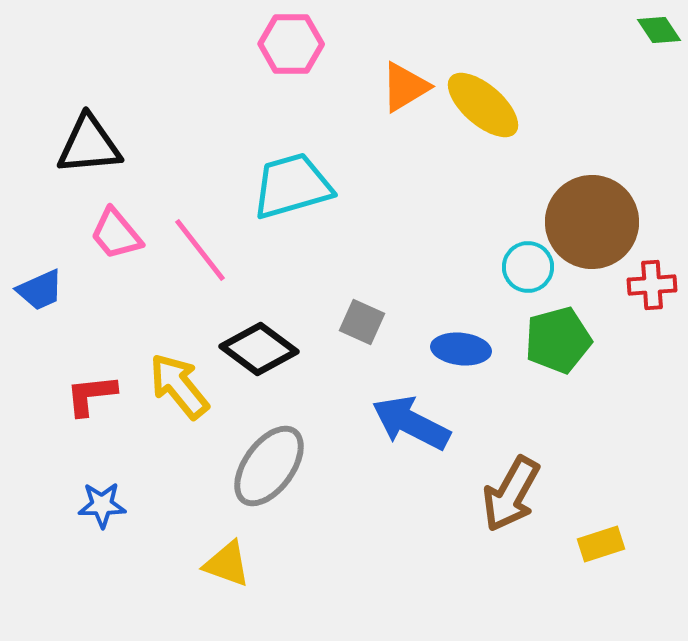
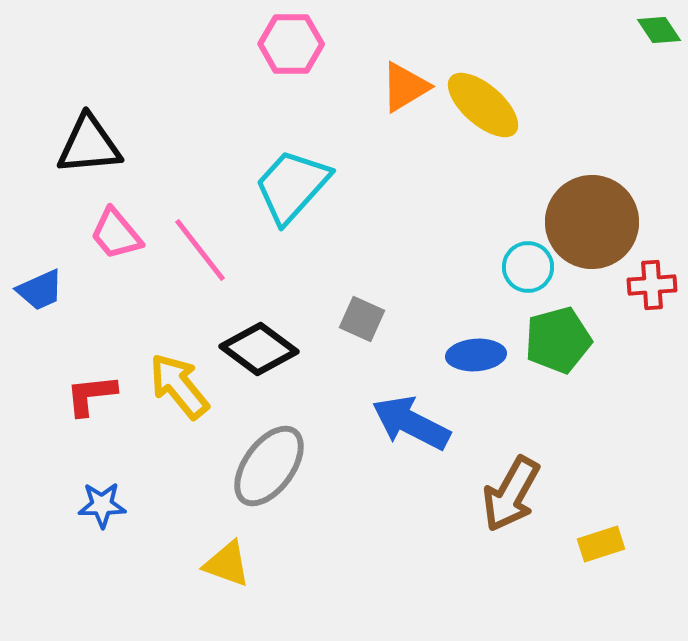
cyan trapezoid: rotated 32 degrees counterclockwise
gray square: moved 3 px up
blue ellipse: moved 15 px right, 6 px down; rotated 10 degrees counterclockwise
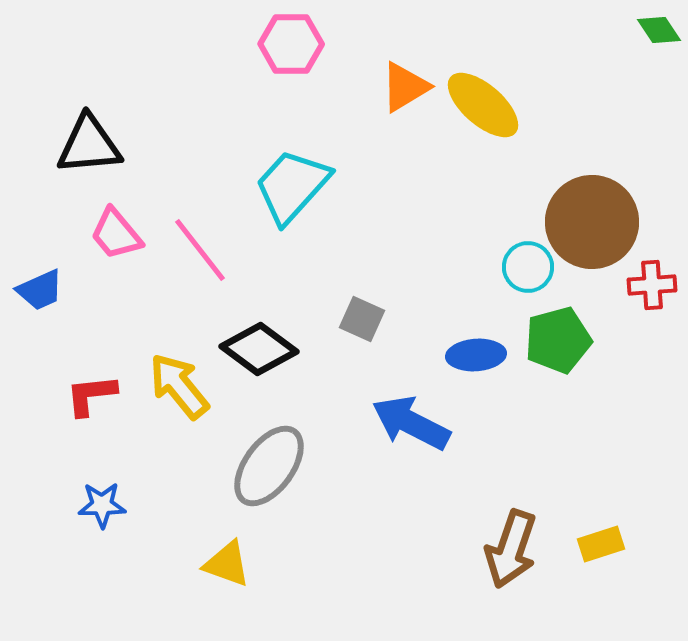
brown arrow: moved 55 px down; rotated 10 degrees counterclockwise
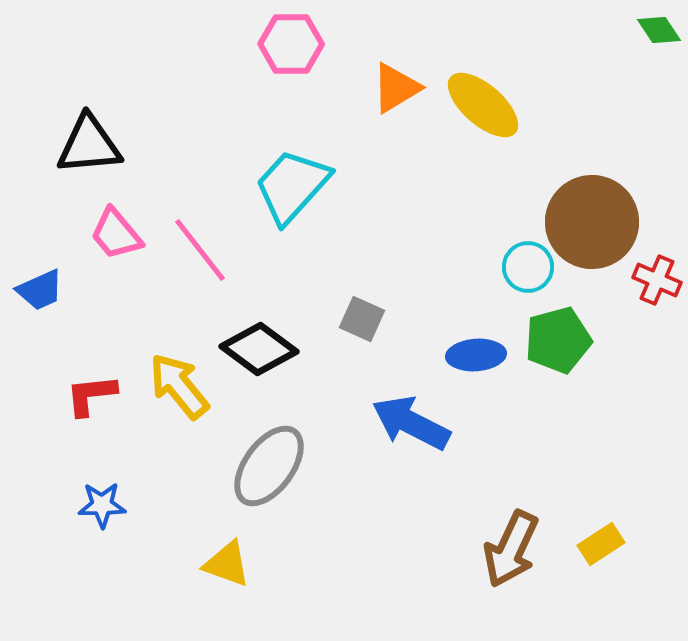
orange triangle: moved 9 px left, 1 px down
red cross: moved 5 px right, 5 px up; rotated 27 degrees clockwise
yellow rectangle: rotated 15 degrees counterclockwise
brown arrow: rotated 6 degrees clockwise
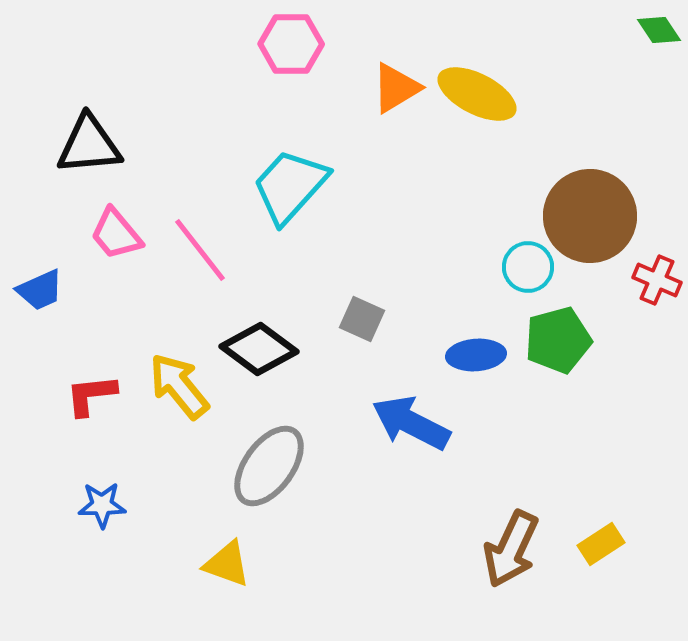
yellow ellipse: moved 6 px left, 11 px up; rotated 14 degrees counterclockwise
cyan trapezoid: moved 2 px left
brown circle: moved 2 px left, 6 px up
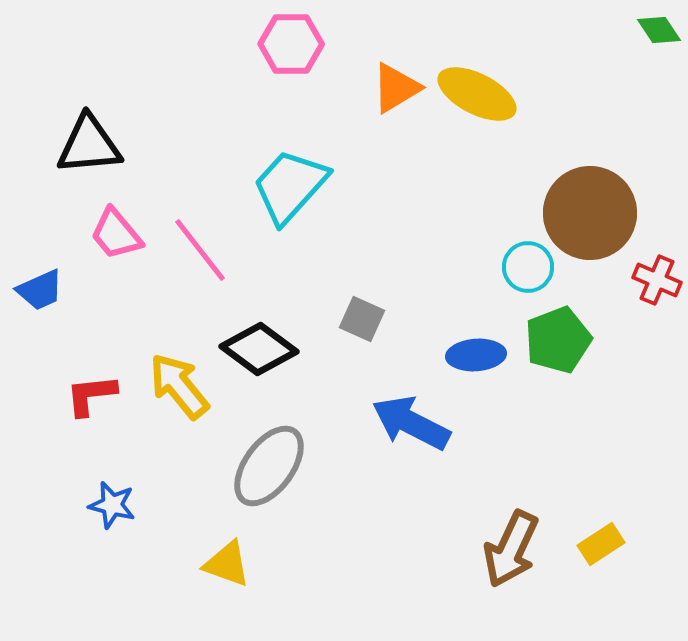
brown circle: moved 3 px up
green pentagon: rotated 6 degrees counterclockwise
blue star: moved 10 px right; rotated 15 degrees clockwise
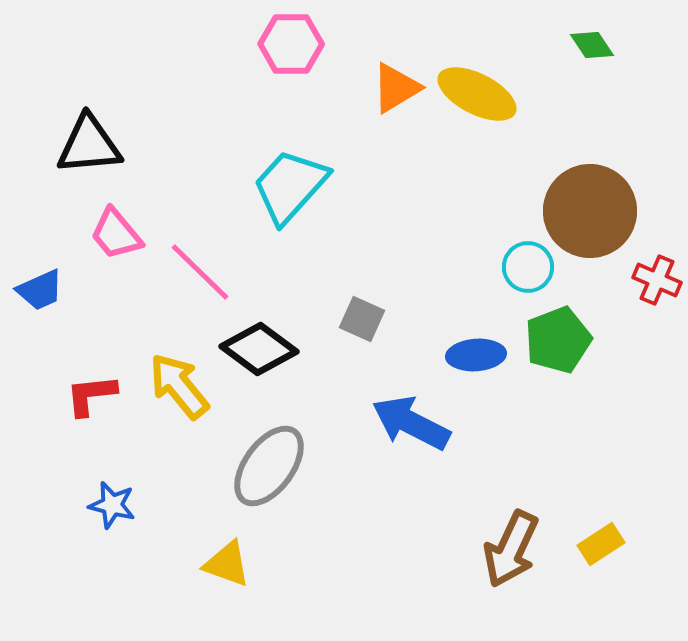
green diamond: moved 67 px left, 15 px down
brown circle: moved 2 px up
pink line: moved 22 px down; rotated 8 degrees counterclockwise
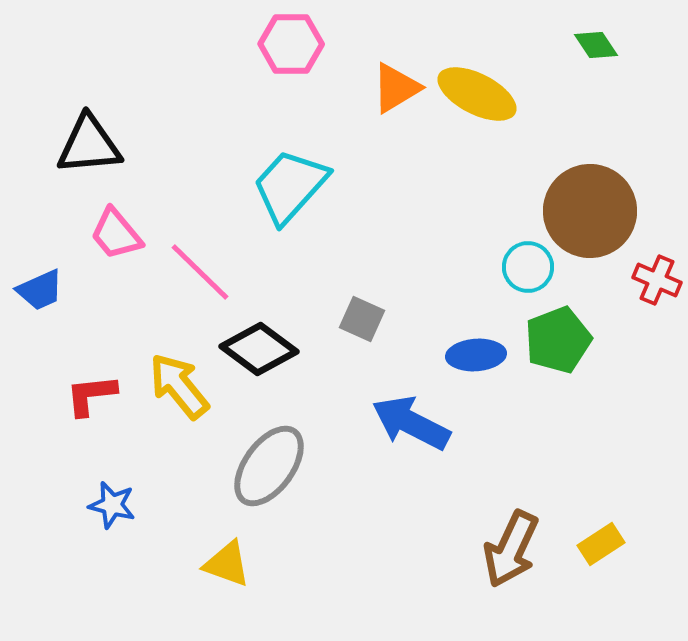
green diamond: moved 4 px right
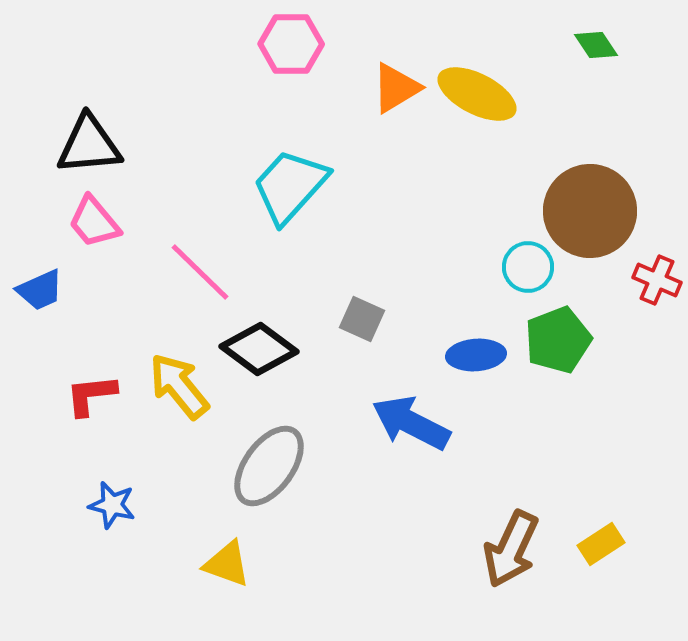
pink trapezoid: moved 22 px left, 12 px up
